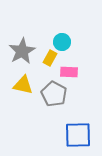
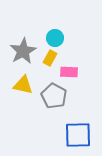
cyan circle: moved 7 px left, 4 px up
gray star: moved 1 px right
gray pentagon: moved 2 px down
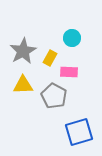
cyan circle: moved 17 px right
yellow triangle: rotated 15 degrees counterclockwise
blue square: moved 1 px right, 3 px up; rotated 16 degrees counterclockwise
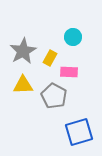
cyan circle: moved 1 px right, 1 px up
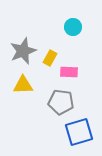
cyan circle: moved 10 px up
gray star: rotated 8 degrees clockwise
gray pentagon: moved 7 px right, 6 px down; rotated 20 degrees counterclockwise
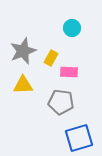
cyan circle: moved 1 px left, 1 px down
yellow rectangle: moved 1 px right
blue square: moved 6 px down
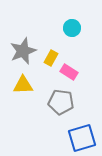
pink rectangle: rotated 30 degrees clockwise
blue square: moved 3 px right
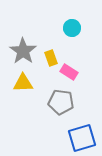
gray star: rotated 16 degrees counterclockwise
yellow rectangle: rotated 49 degrees counterclockwise
yellow triangle: moved 2 px up
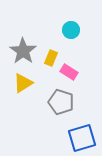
cyan circle: moved 1 px left, 2 px down
yellow rectangle: rotated 42 degrees clockwise
yellow triangle: rotated 30 degrees counterclockwise
gray pentagon: rotated 10 degrees clockwise
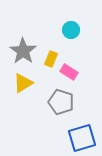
yellow rectangle: moved 1 px down
